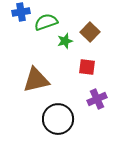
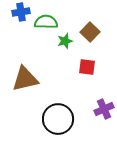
green semicircle: rotated 20 degrees clockwise
brown triangle: moved 11 px left, 1 px up
purple cross: moved 7 px right, 10 px down
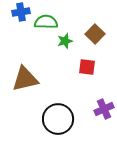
brown square: moved 5 px right, 2 px down
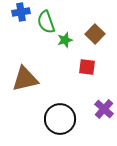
green semicircle: rotated 110 degrees counterclockwise
green star: moved 1 px up
purple cross: rotated 24 degrees counterclockwise
black circle: moved 2 px right
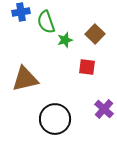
black circle: moved 5 px left
